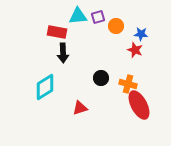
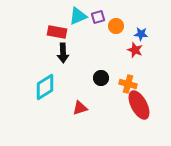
cyan triangle: rotated 18 degrees counterclockwise
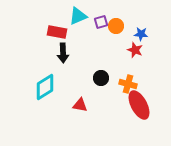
purple square: moved 3 px right, 5 px down
red triangle: moved 3 px up; rotated 28 degrees clockwise
